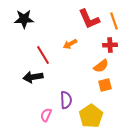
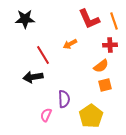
black star: moved 1 px right
purple semicircle: moved 2 px left, 1 px up
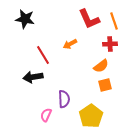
black star: rotated 12 degrees clockwise
red cross: moved 1 px up
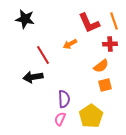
red L-shape: moved 4 px down
pink semicircle: moved 14 px right, 4 px down
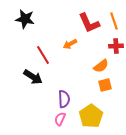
red cross: moved 6 px right, 2 px down
black arrow: rotated 138 degrees counterclockwise
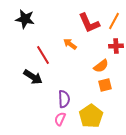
orange line: rotated 48 degrees clockwise
orange arrow: rotated 64 degrees clockwise
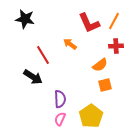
orange semicircle: moved 1 px left, 1 px up
purple semicircle: moved 4 px left
